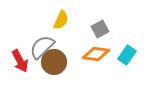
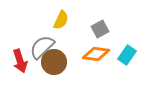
red arrow: rotated 10 degrees clockwise
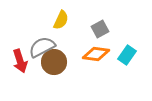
gray semicircle: rotated 16 degrees clockwise
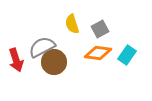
yellow semicircle: moved 11 px right, 4 px down; rotated 138 degrees clockwise
orange diamond: moved 2 px right, 1 px up
red arrow: moved 4 px left, 1 px up
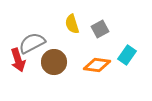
gray semicircle: moved 10 px left, 4 px up
orange diamond: moved 1 px left, 12 px down
red arrow: moved 2 px right
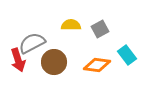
yellow semicircle: moved 1 px left, 1 px down; rotated 108 degrees clockwise
cyan rectangle: rotated 72 degrees counterclockwise
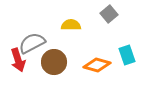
gray square: moved 9 px right, 15 px up; rotated 12 degrees counterclockwise
cyan rectangle: rotated 18 degrees clockwise
orange diamond: rotated 8 degrees clockwise
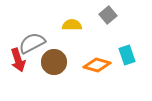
gray square: moved 1 px left, 1 px down
yellow semicircle: moved 1 px right
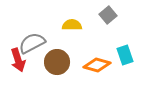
cyan rectangle: moved 2 px left
brown circle: moved 3 px right
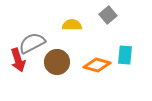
cyan rectangle: rotated 24 degrees clockwise
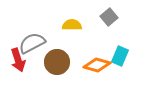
gray square: moved 1 px right, 2 px down
cyan rectangle: moved 5 px left, 1 px down; rotated 18 degrees clockwise
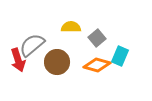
gray square: moved 12 px left, 21 px down
yellow semicircle: moved 1 px left, 2 px down
gray semicircle: moved 2 px down; rotated 12 degrees counterclockwise
